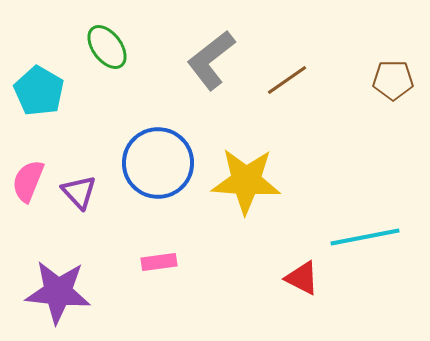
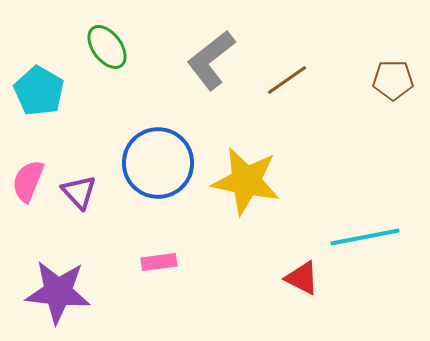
yellow star: rotated 8 degrees clockwise
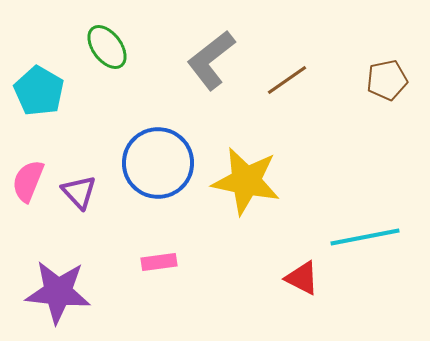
brown pentagon: moved 6 px left; rotated 12 degrees counterclockwise
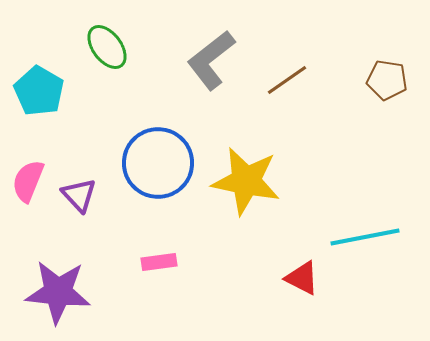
brown pentagon: rotated 21 degrees clockwise
purple triangle: moved 3 px down
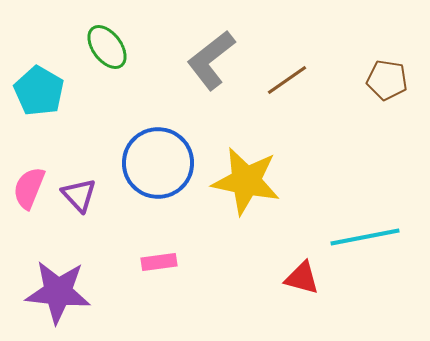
pink semicircle: moved 1 px right, 7 px down
red triangle: rotated 12 degrees counterclockwise
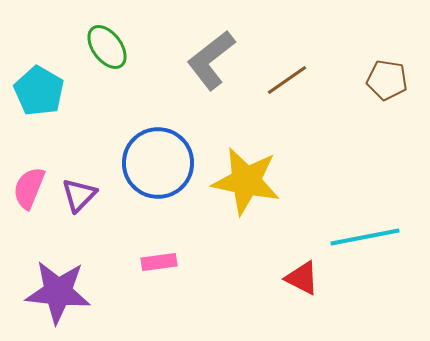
purple triangle: rotated 27 degrees clockwise
red triangle: rotated 12 degrees clockwise
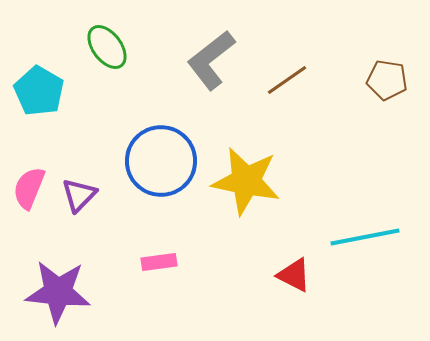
blue circle: moved 3 px right, 2 px up
red triangle: moved 8 px left, 3 px up
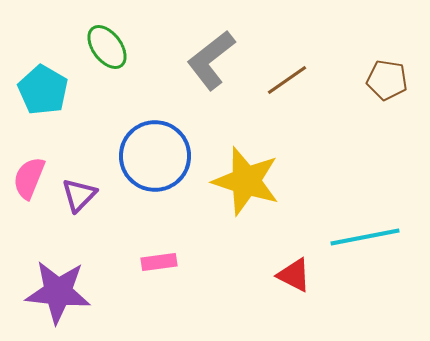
cyan pentagon: moved 4 px right, 1 px up
blue circle: moved 6 px left, 5 px up
yellow star: rotated 6 degrees clockwise
pink semicircle: moved 10 px up
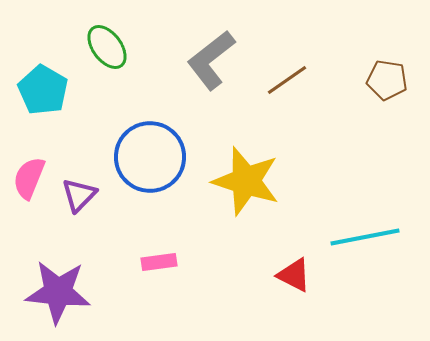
blue circle: moved 5 px left, 1 px down
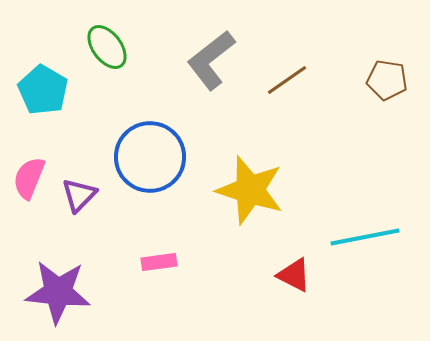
yellow star: moved 4 px right, 9 px down
